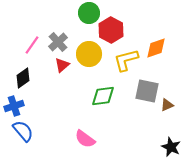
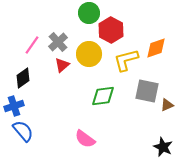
black star: moved 8 px left
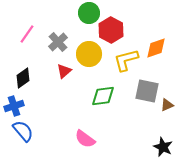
pink line: moved 5 px left, 11 px up
red triangle: moved 2 px right, 6 px down
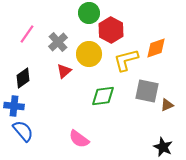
blue cross: rotated 24 degrees clockwise
pink semicircle: moved 6 px left
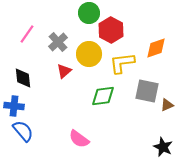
yellow L-shape: moved 4 px left, 3 px down; rotated 8 degrees clockwise
black diamond: rotated 60 degrees counterclockwise
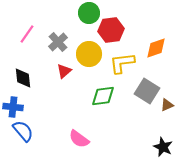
red hexagon: rotated 25 degrees clockwise
gray square: rotated 20 degrees clockwise
blue cross: moved 1 px left, 1 px down
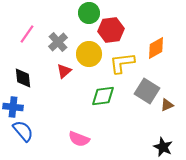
orange diamond: rotated 10 degrees counterclockwise
pink semicircle: rotated 15 degrees counterclockwise
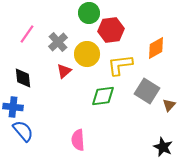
yellow circle: moved 2 px left
yellow L-shape: moved 2 px left, 2 px down
brown triangle: moved 2 px right; rotated 24 degrees counterclockwise
pink semicircle: moved 1 px left, 1 px down; rotated 65 degrees clockwise
